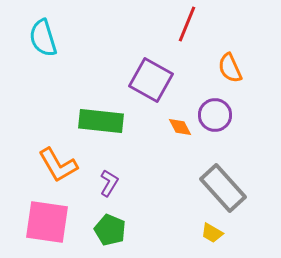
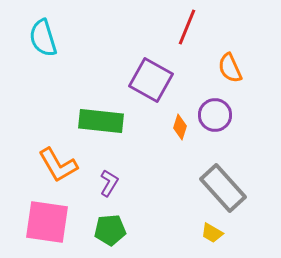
red line: moved 3 px down
orange diamond: rotated 45 degrees clockwise
green pentagon: rotated 28 degrees counterclockwise
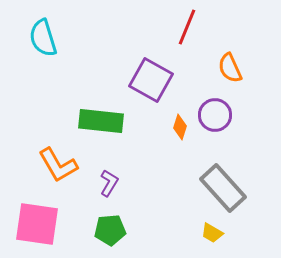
pink square: moved 10 px left, 2 px down
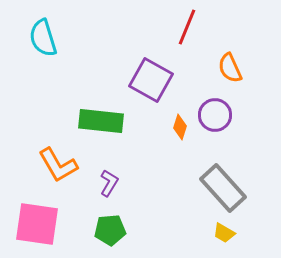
yellow trapezoid: moved 12 px right
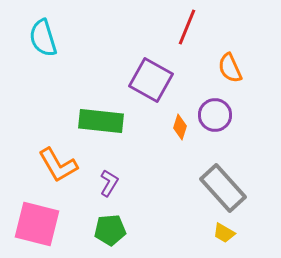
pink square: rotated 6 degrees clockwise
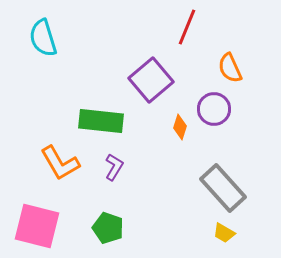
purple square: rotated 21 degrees clockwise
purple circle: moved 1 px left, 6 px up
orange L-shape: moved 2 px right, 2 px up
purple L-shape: moved 5 px right, 16 px up
pink square: moved 2 px down
green pentagon: moved 2 px left, 2 px up; rotated 24 degrees clockwise
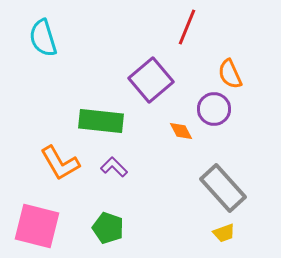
orange semicircle: moved 6 px down
orange diamond: moved 1 px right, 4 px down; rotated 45 degrees counterclockwise
purple L-shape: rotated 76 degrees counterclockwise
yellow trapezoid: rotated 50 degrees counterclockwise
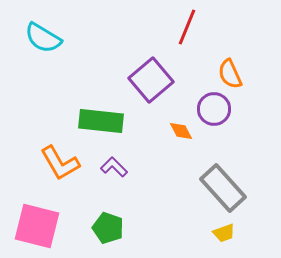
cyan semicircle: rotated 42 degrees counterclockwise
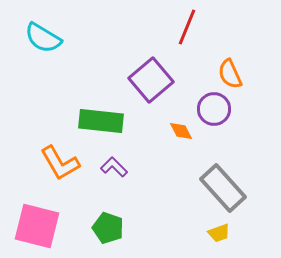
yellow trapezoid: moved 5 px left
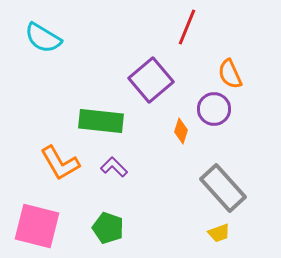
orange diamond: rotated 45 degrees clockwise
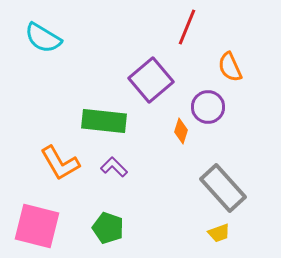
orange semicircle: moved 7 px up
purple circle: moved 6 px left, 2 px up
green rectangle: moved 3 px right
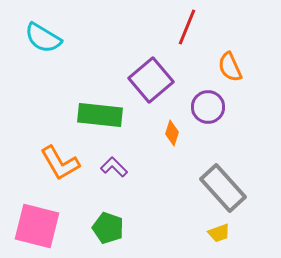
green rectangle: moved 4 px left, 6 px up
orange diamond: moved 9 px left, 2 px down
